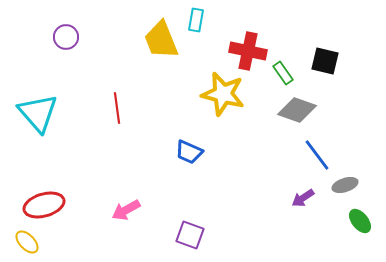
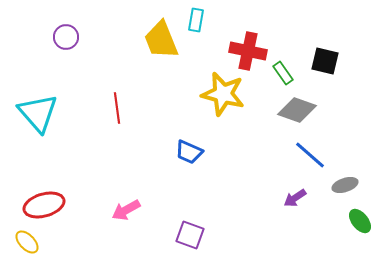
blue line: moved 7 px left; rotated 12 degrees counterclockwise
purple arrow: moved 8 px left
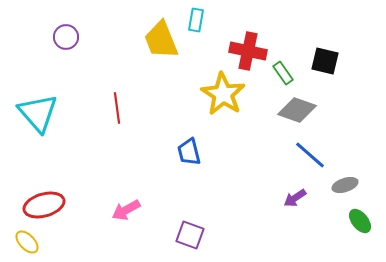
yellow star: rotated 18 degrees clockwise
blue trapezoid: rotated 52 degrees clockwise
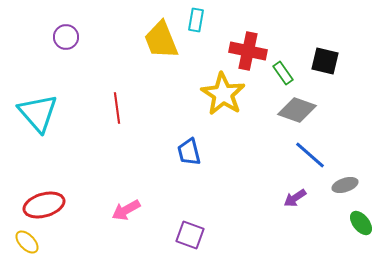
green ellipse: moved 1 px right, 2 px down
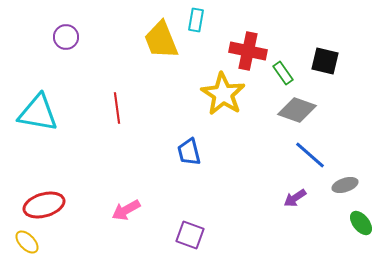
cyan triangle: rotated 39 degrees counterclockwise
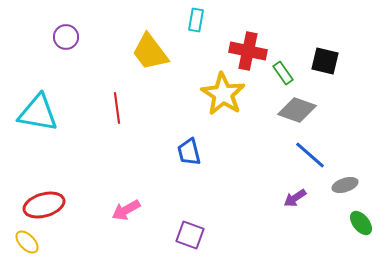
yellow trapezoid: moved 11 px left, 12 px down; rotated 15 degrees counterclockwise
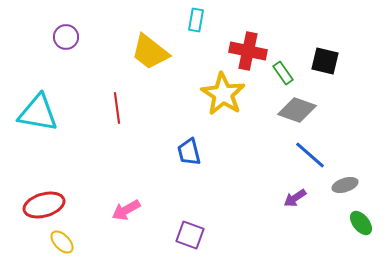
yellow trapezoid: rotated 15 degrees counterclockwise
yellow ellipse: moved 35 px right
